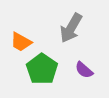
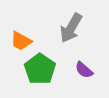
orange trapezoid: moved 1 px up
green pentagon: moved 2 px left
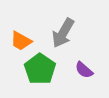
gray arrow: moved 8 px left, 5 px down
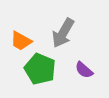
green pentagon: rotated 12 degrees counterclockwise
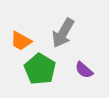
green pentagon: rotated 8 degrees clockwise
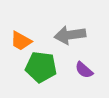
gray arrow: moved 7 px right, 2 px down; rotated 52 degrees clockwise
green pentagon: moved 1 px right, 2 px up; rotated 24 degrees counterclockwise
